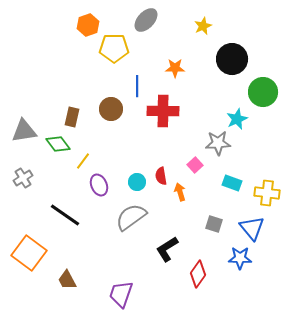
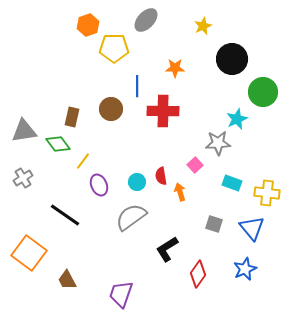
blue star: moved 5 px right, 11 px down; rotated 25 degrees counterclockwise
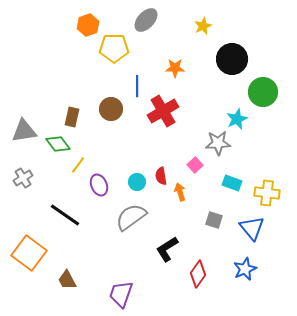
red cross: rotated 32 degrees counterclockwise
yellow line: moved 5 px left, 4 px down
gray square: moved 4 px up
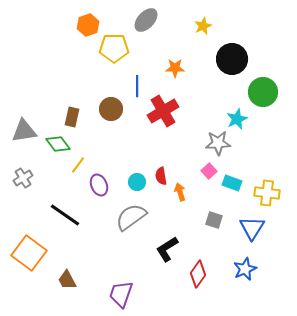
pink square: moved 14 px right, 6 px down
blue triangle: rotated 12 degrees clockwise
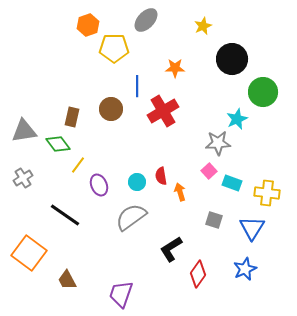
black L-shape: moved 4 px right
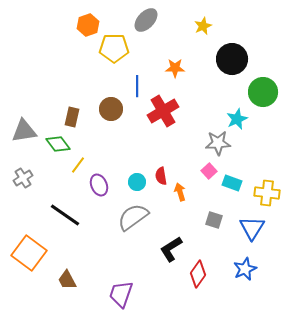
gray semicircle: moved 2 px right
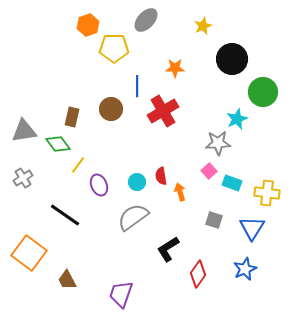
black L-shape: moved 3 px left
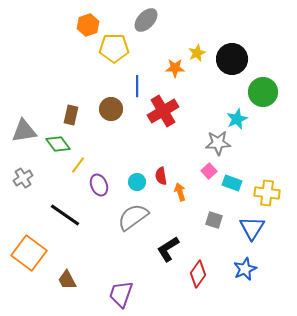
yellow star: moved 6 px left, 27 px down
brown rectangle: moved 1 px left, 2 px up
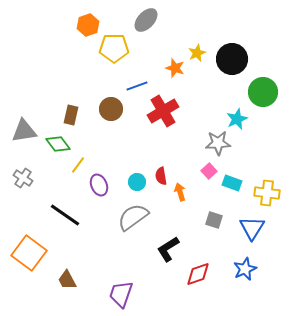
orange star: rotated 18 degrees clockwise
blue line: rotated 70 degrees clockwise
gray cross: rotated 24 degrees counterclockwise
red diamond: rotated 36 degrees clockwise
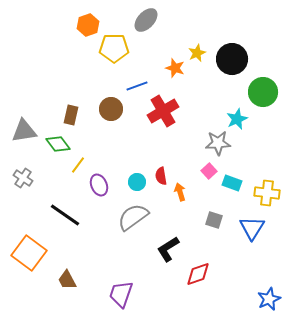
blue star: moved 24 px right, 30 px down
